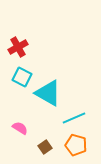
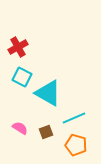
brown square: moved 1 px right, 15 px up; rotated 16 degrees clockwise
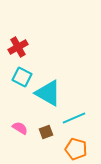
orange pentagon: moved 4 px down
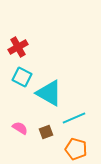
cyan triangle: moved 1 px right
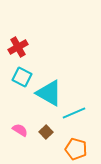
cyan line: moved 5 px up
pink semicircle: moved 2 px down
brown square: rotated 24 degrees counterclockwise
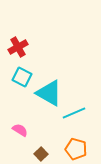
brown square: moved 5 px left, 22 px down
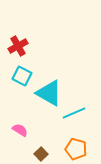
red cross: moved 1 px up
cyan square: moved 1 px up
